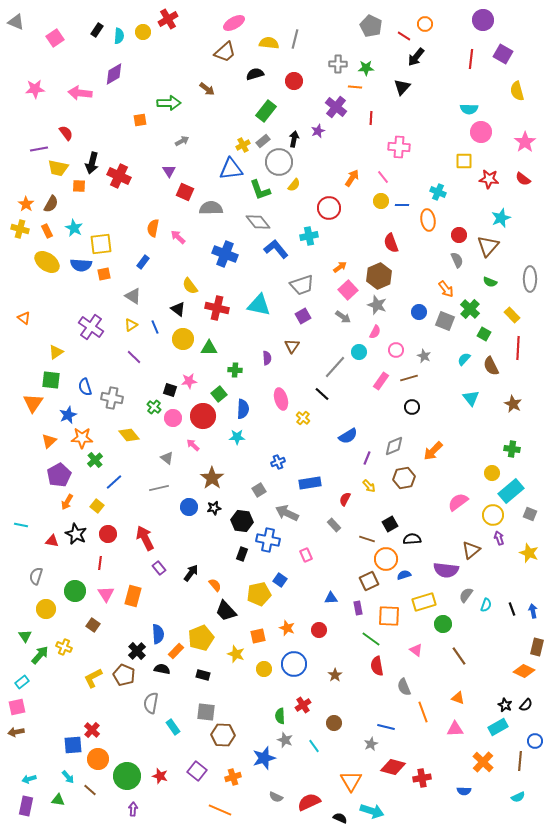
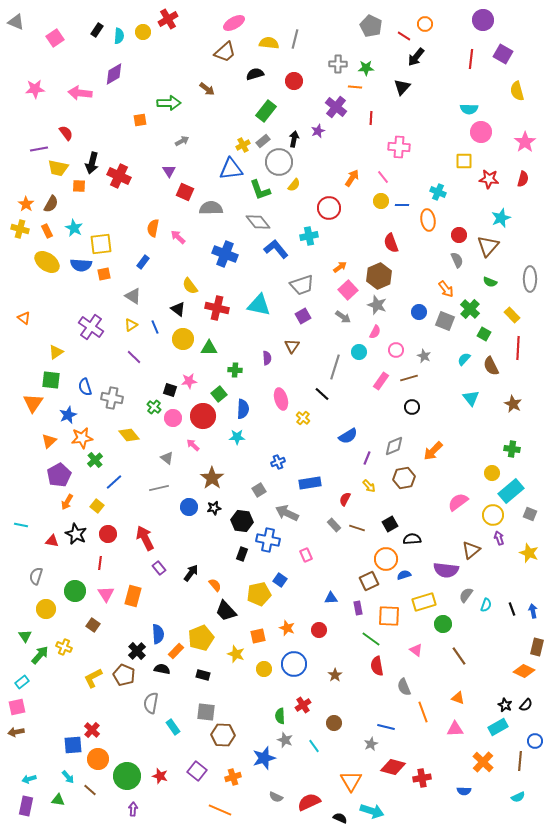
red semicircle at (523, 179): rotated 112 degrees counterclockwise
gray line at (335, 367): rotated 25 degrees counterclockwise
orange star at (82, 438): rotated 10 degrees counterclockwise
brown line at (367, 539): moved 10 px left, 11 px up
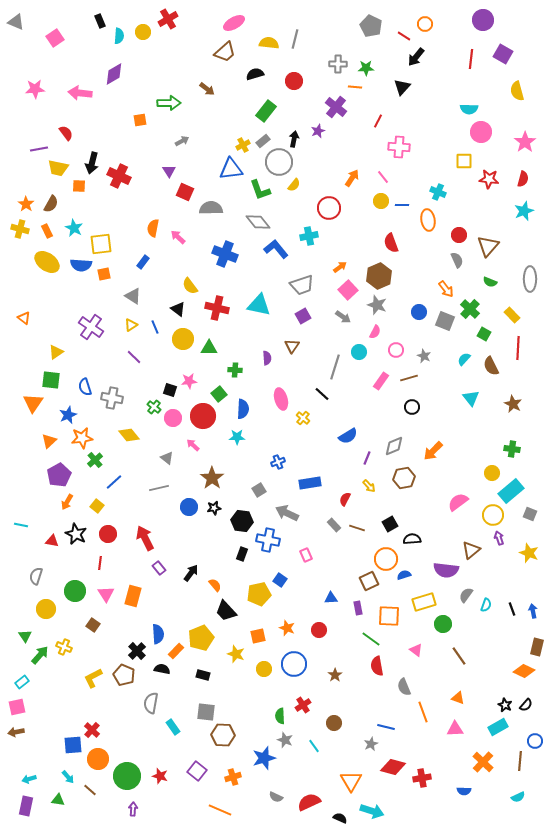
black rectangle at (97, 30): moved 3 px right, 9 px up; rotated 56 degrees counterclockwise
red line at (371, 118): moved 7 px right, 3 px down; rotated 24 degrees clockwise
cyan star at (501, 218): moved 23 px right, 7 px up
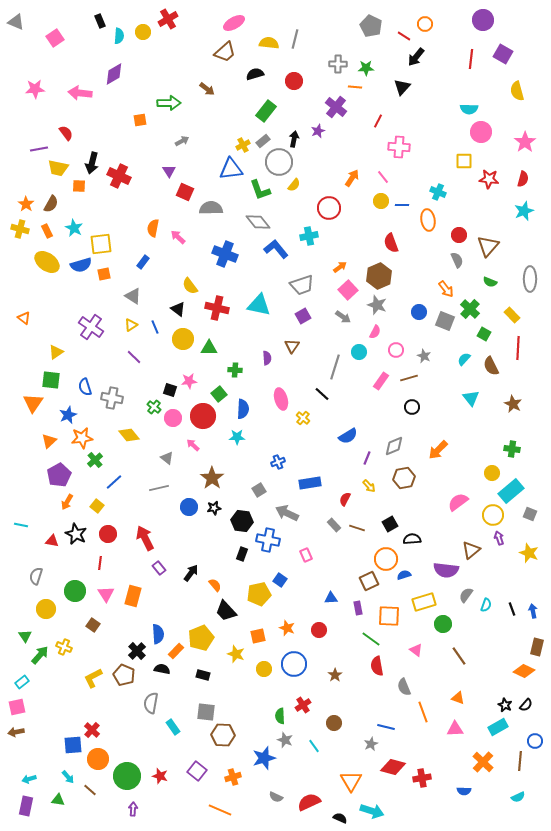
blue semicircle at (81, 265): rotated 20 degrees counterclockwise
orange arrow at (433, 451): moved 5 px right, 1 px up
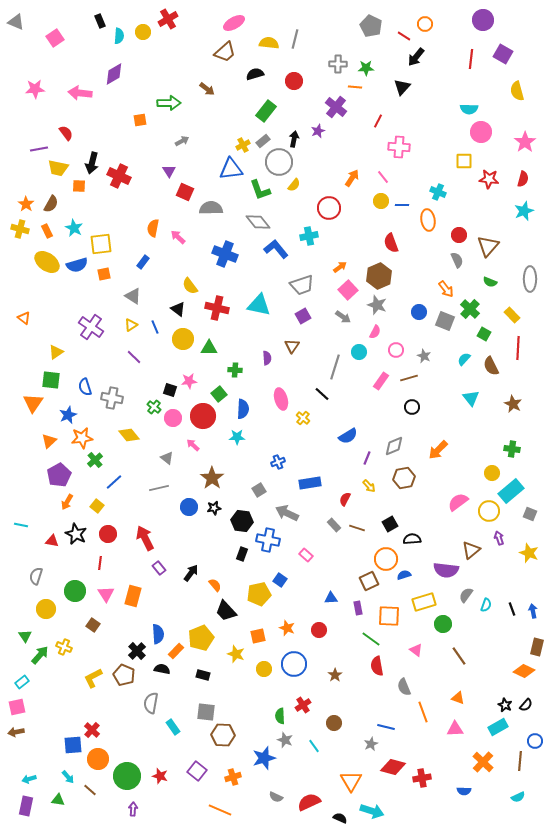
blue semicircle at (81, 265): moved 4 px left
yellow circle at (493, 515): moved 4 px left, 4 px up
pink rectangle at (306, 555): rotated 24 degrees counterclockwise
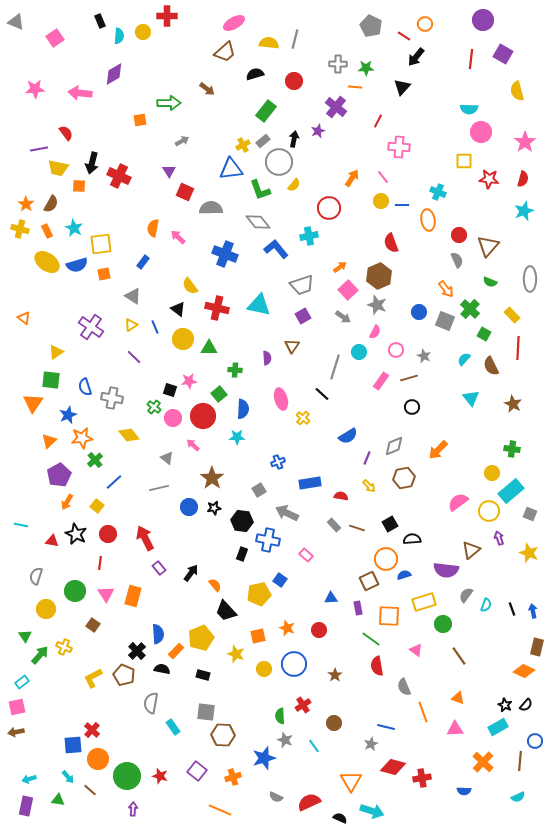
red cross at (168, 19): moved 1 px left, 3 px up; rotated 30 degrees clockwise
red semicircle at (345, 499): moved 4 px left, 3 px up; rotated 72 degrees clockwise
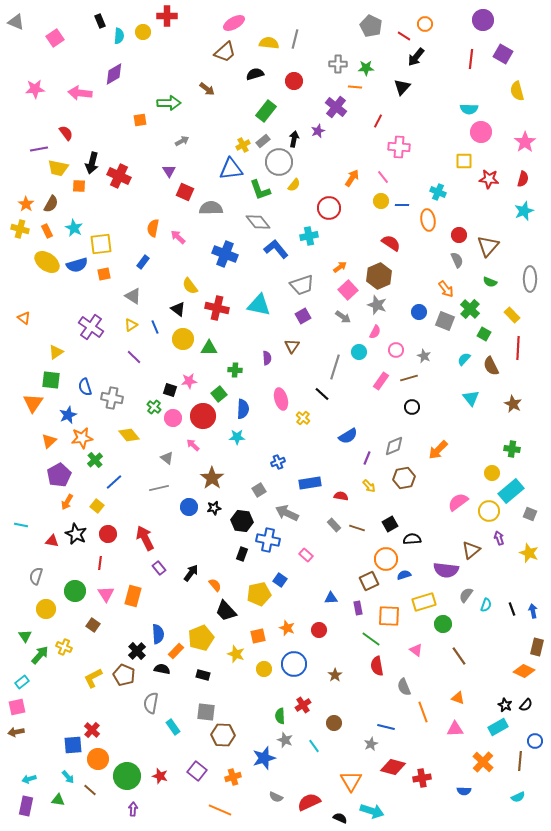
red semicircle at (391, 243): rotated 144 degrees clockwise
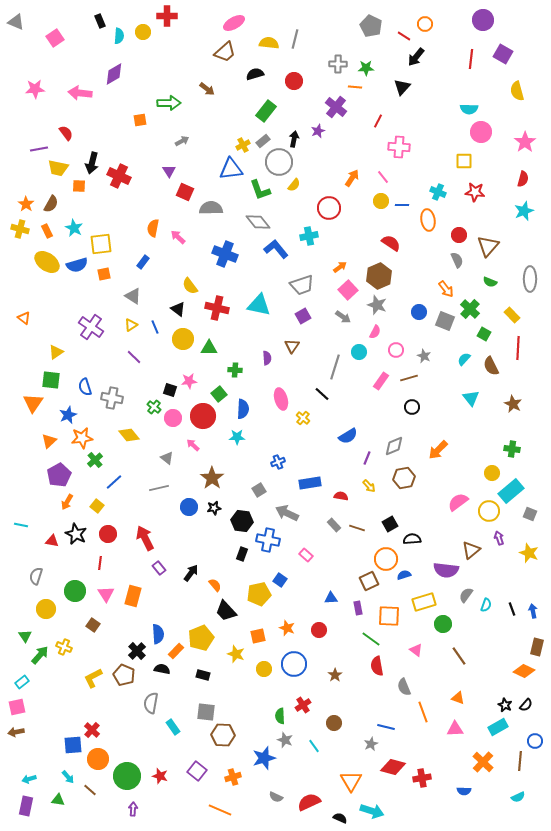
red star at (489, 179): moved 14 px left, 13 px down
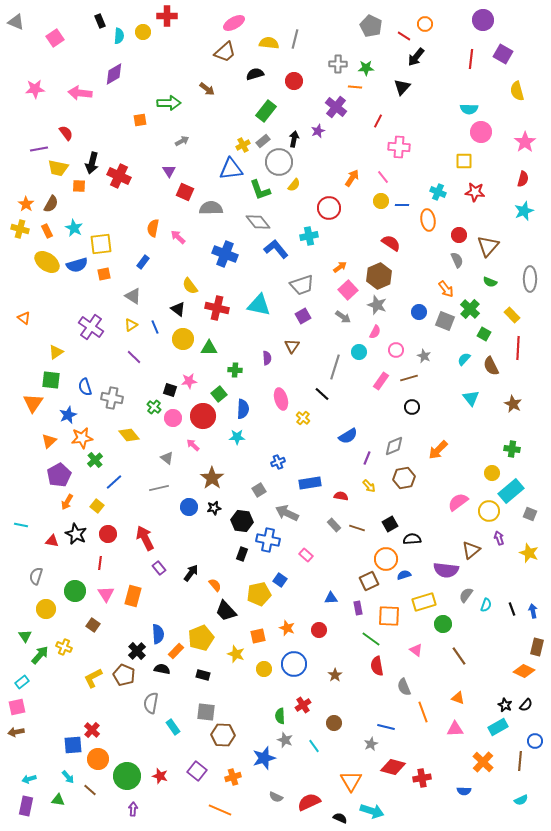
cyan semicircle at (518, 797): moved 3 px right, 3 px down
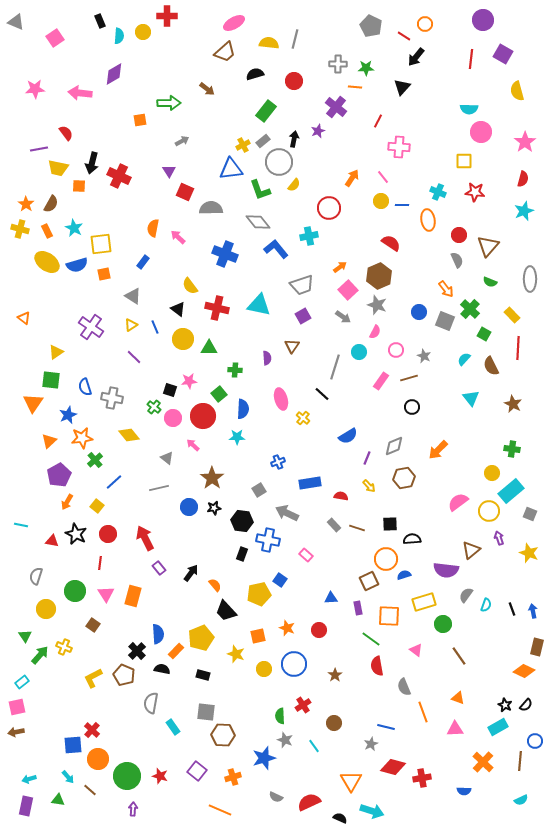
black square at (390, 524): rotated 28 degrees clockwise
